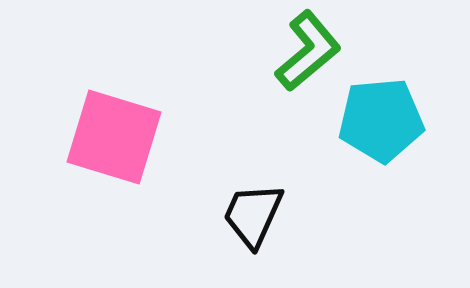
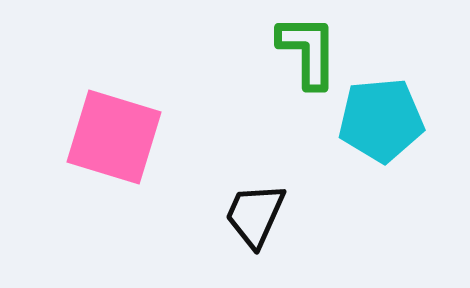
green L-shape: rotated 50 degrees counterclockwise
black trapezoid: moved 2 px right
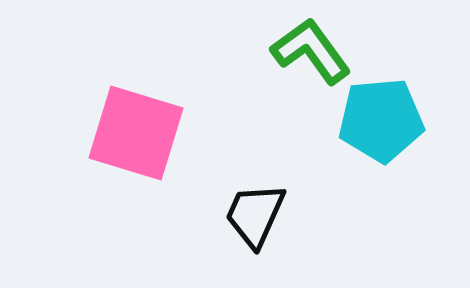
green L-shape: moved 3 px right; rotated 36 degrees counterclockwise
pink square: moved 22 px right, 4 px up
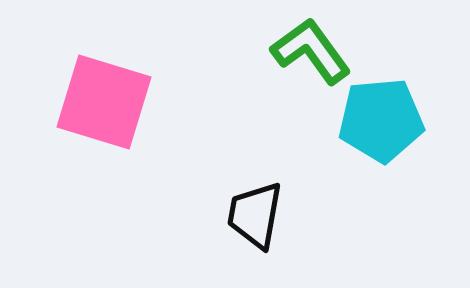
pink square: moved 32 px left, 31 px up
black trapezoid: rotated 14 degrees counterclockwise
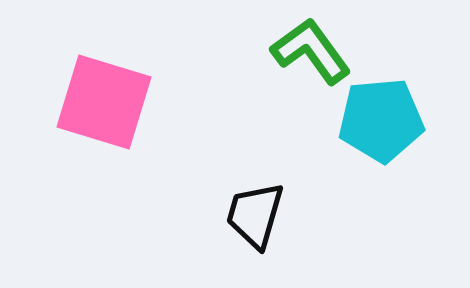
black trapezoid: rotated 6 degrees clockwise
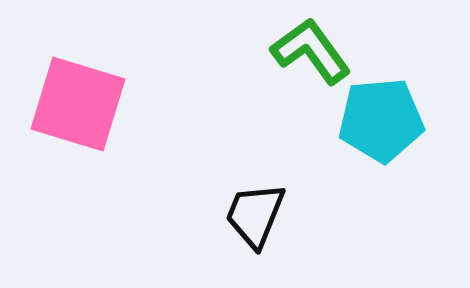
pink square: moved 26 px left, 2 px down
black trapezoid: rotated 6 degrees clockwise
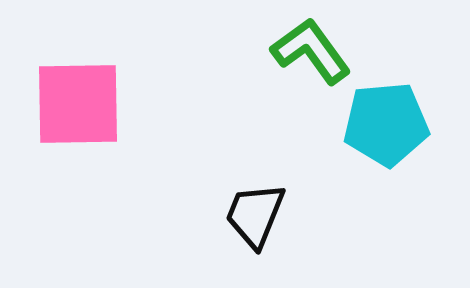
pink square: rotated 18 degrees counterclockwise
cyan pentagon: moved 5 px right, 4 px down
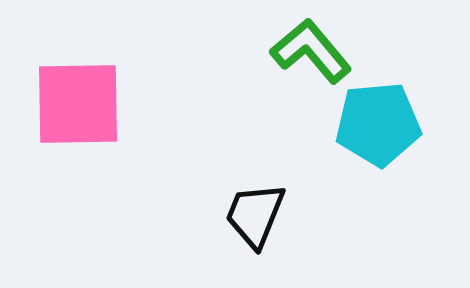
green L-shape: rotated 4 degrees counterclockwise
cyan pentagon: moved 8 px left
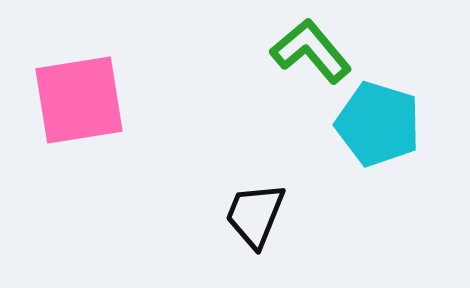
pink square: moved 1 px right, 4 px up; rotated 8 degrees counterclockwise
cyan pentagon: rotated 22 degrees clockwise
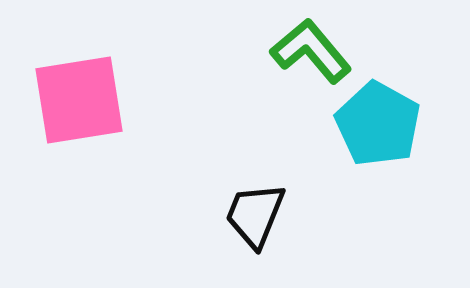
cyan pentagon: rotated 12 degrees clockwise
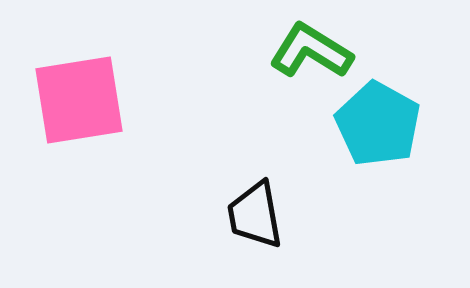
green L-shape: rotated 18 degrees counterclockwise
black trapezoid: rotated 32 degrees counterclockwise
